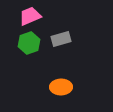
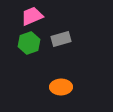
pink trapezoid: moved 2 px right
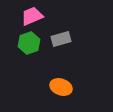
orange ellipse: rotated 20 degrees clockwise
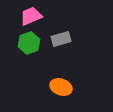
pink trapezoid: moved 1 px left
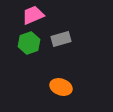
pink trapezoid: moved 2 px right, 1 px up
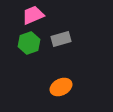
orange ellipse: rotated 45 degrees counterclockwise
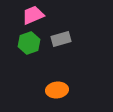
orange ellipse: moved 4 px left, 3 px down; rotated 20 degrees clockwise
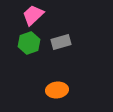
pink trapezoid: rotated 20 degrees counterclockwise
gray rectangle: moved 3 px down
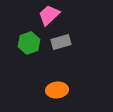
pink trapezoid: moved 16 px right
